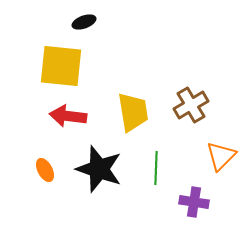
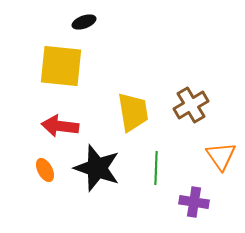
red arrow: moved 8 px left, 10 px down
orange triangle: rotated 20 degrees counterclockwise
black star: moved 2 px left, 1 px up
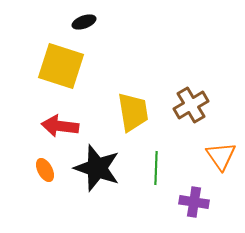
yellow square: rotated 12 degrees clockwise
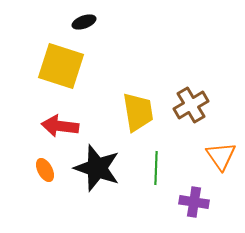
yellow trapezoid: moved 5 px right
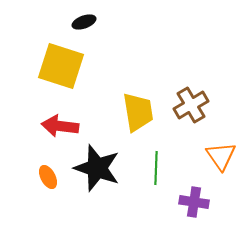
orange ellipse: moved 3 px right, 7 px down
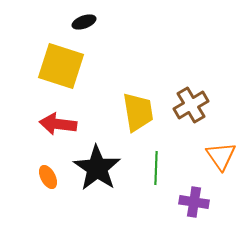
red arrow: moved 2 px left, 2 px up
black star: rotated 15 degrees clockwise
